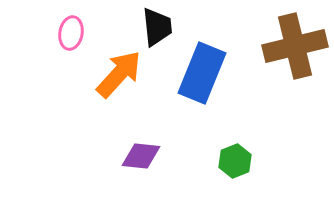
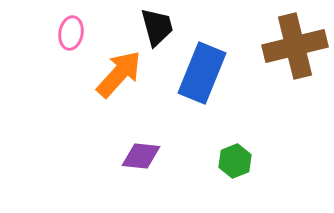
black trapezoid: rotated 9 degrees counterclockwise
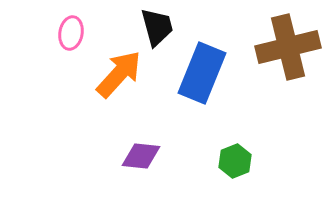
brown cross: moved 7 px left, 1 px down
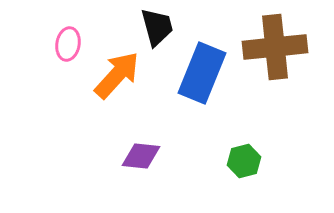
pink ellipse: moved 3 px left, 11 px down
brown cross: moved 13 px left; rotated 8 degrees clockwise
orange arrow: moved 2 px left, 1 px down
green hexagon: moved 9 px right; rotated 8 degrees clockwise
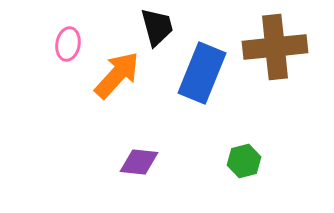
purple diamond: moved 2 px left, 6 px down
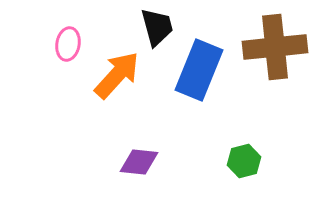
blue rectangle: moved 3 px left, 3 px up
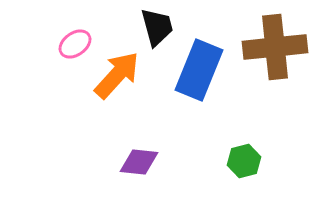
pink ellipse: moved 7 px right; rotated 44 degrees clockwise
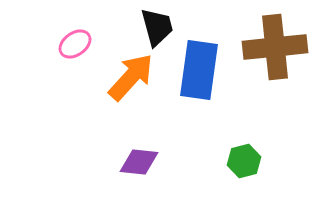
blue rectangle: rotated 14 degrees counterclockwise
orange arrow: moved 14 px right, 2 px down
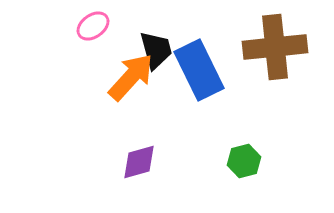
black trapezoid: moved 1 px left, 23 px down
pink ellipse: moved 18 px right, 18 px up
blue rectangle: rotated 34 degrees counterclockwise
purple diamond: rotated 21 degrees counterclockwise
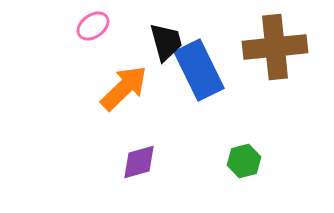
black trapezoid: moved 10 px right, 8 px up
orange arrow: moved 7 px left, 11 px down; rotated 4 degrees clockwise
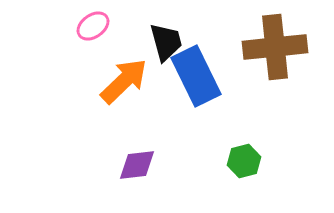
blue rectangle: moved 3 px left, 6 px down
orange arrow: moved 7 px up
purple diamond: moved 2 px left, 3 px down; rotated 9 degrees clockwise
